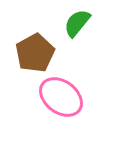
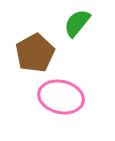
pink ellipse: rotated 24 degrees counterclockwise
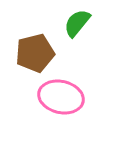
brown pentagon: rotated 15 degrees clockwise
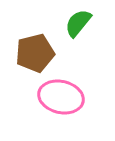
green semicircle: moved 1 px right
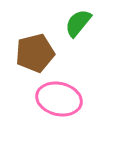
pink ellipse: moved 2 px left, 2 px down
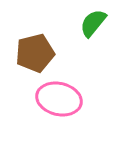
green semicircle: moved 15 px right
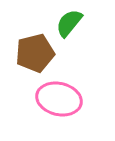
green semicircle: moved 24 px left
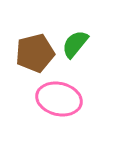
green semicircle: moved 6 px right, 21 px down
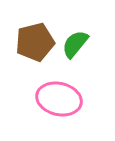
brown pentagon: moved 11 px up
